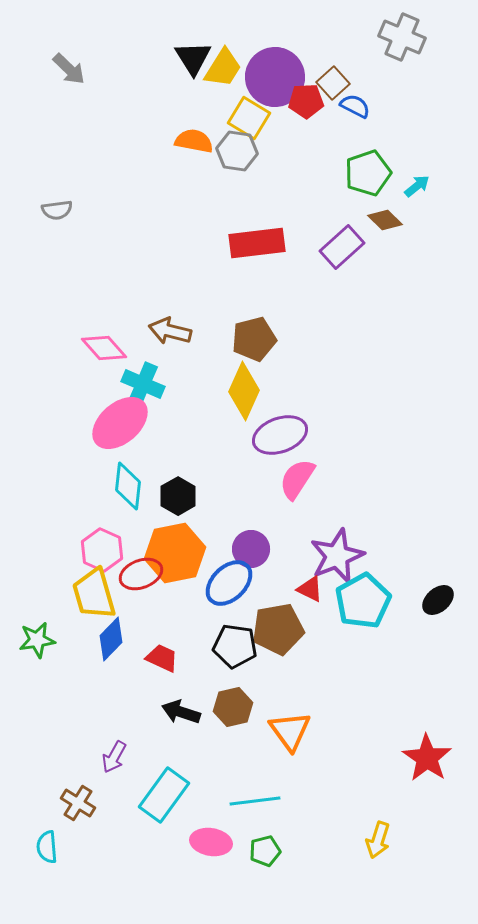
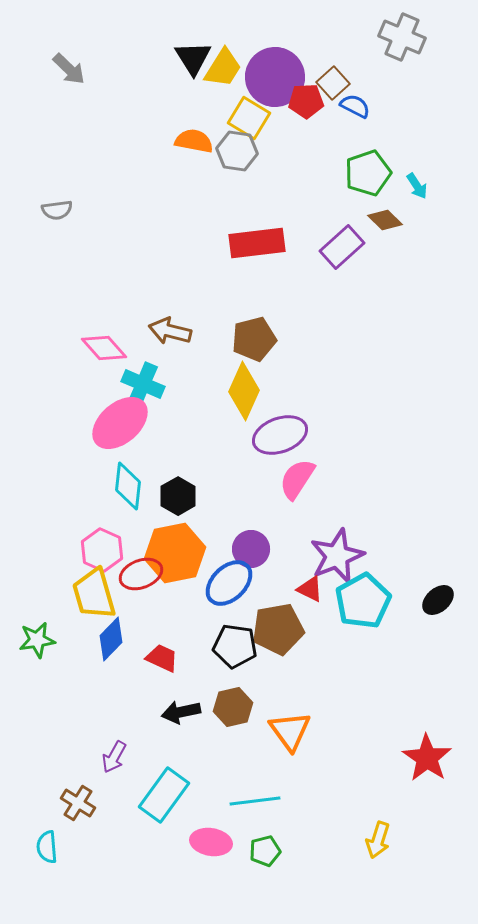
cyan arrow at (417, 186): rotated 96 degrees clockwise
black arrow at (181, 712): rotated 30 degrees counterclockwise
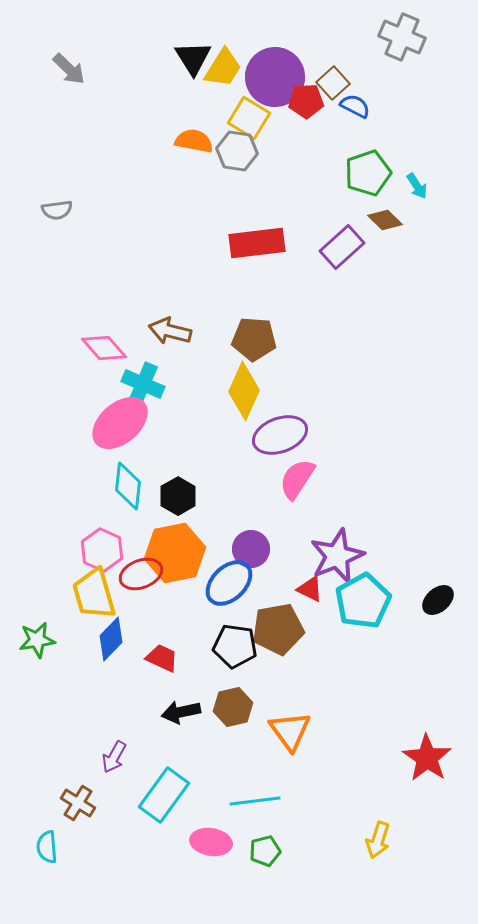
brown pentagon at (254, 339): rotated 18 degrees clockwise
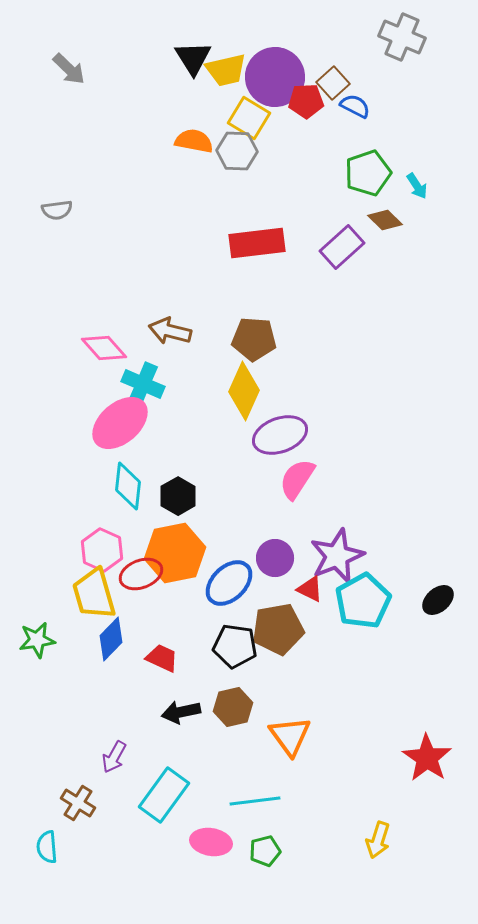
yellow trapezoid at (223, 68): moved 3 px right, 2 px down; rotated 45 degrees clockwise
gray hexagon at (237, 151): rotated 6 degrees counterclockwise
purple circle at (251, 549): moved 24 px right, 9 px down
orange triangle at (290, 731): moved 5 px down
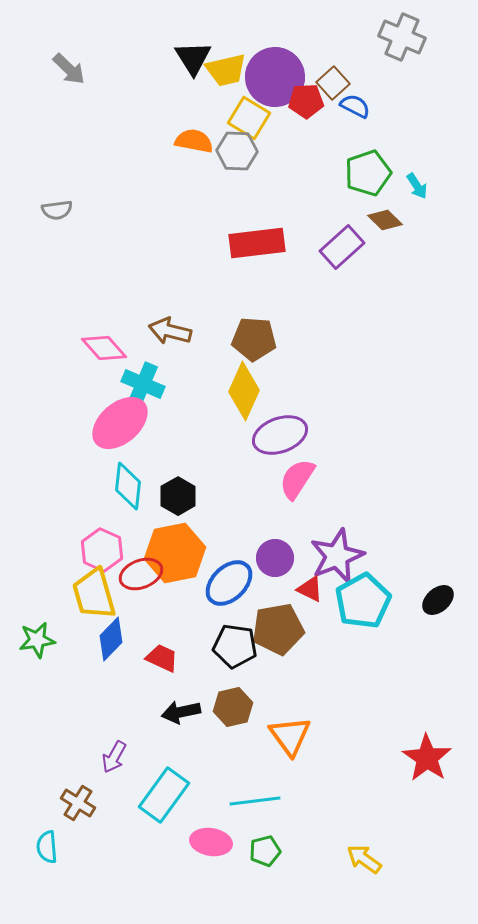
yellow arrow at (378, 840): moved 14 px left, 19 px down; rotated 108 degrees clockwise
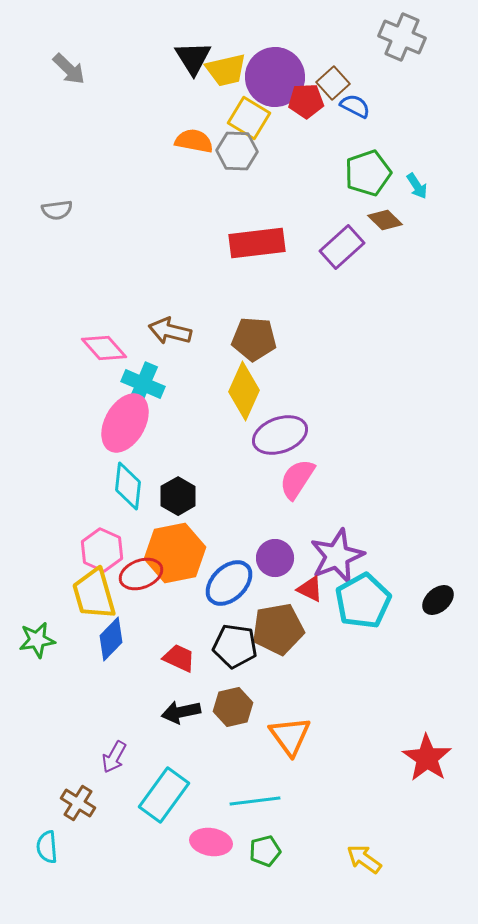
pink ellipse at (120, 423): moved 5 px right; rotated 20 degrees counterclockwise
red trapezoid at (162, 658): moved 17 px right
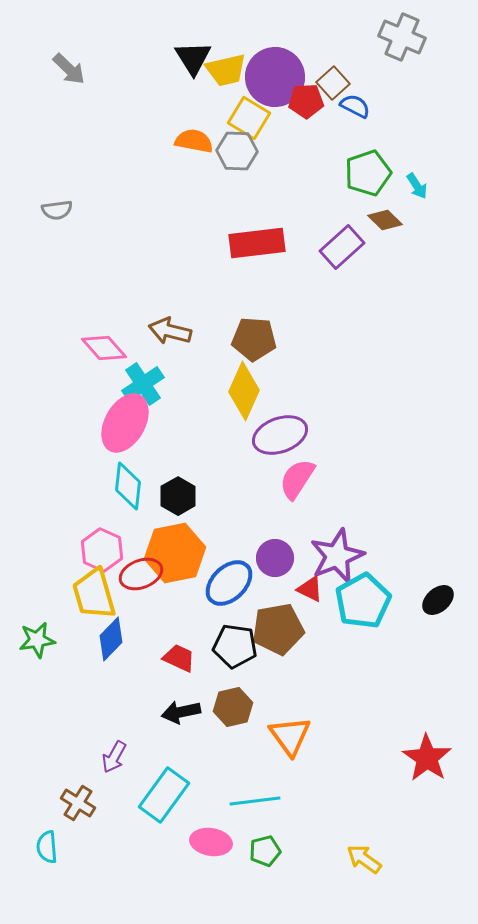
cyan cross at (143, 384): rotated 33 degrees clockwise
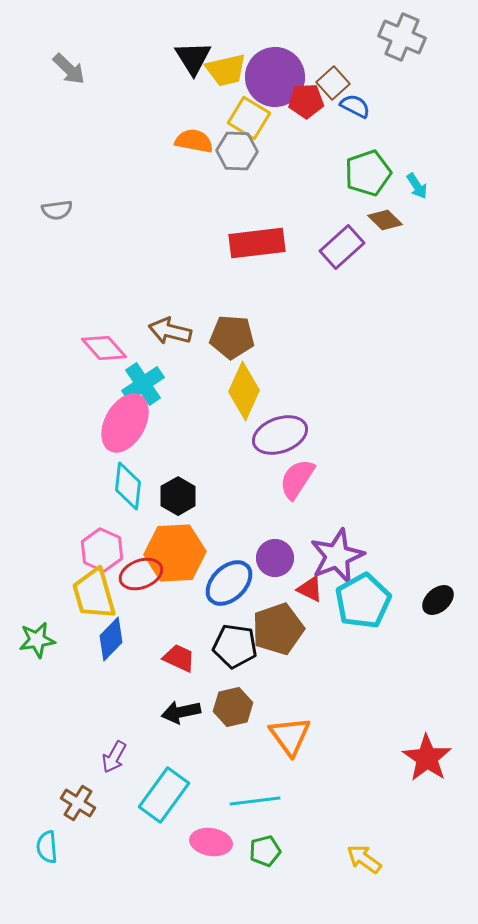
brown pentagon at (254, 339): moved 22 px left, 2 px up
orange hexagon at (175, 553): rotated 8 degrees clockwise
brown pentagon at (278, 629): rotated 9 degrees counterclockwise
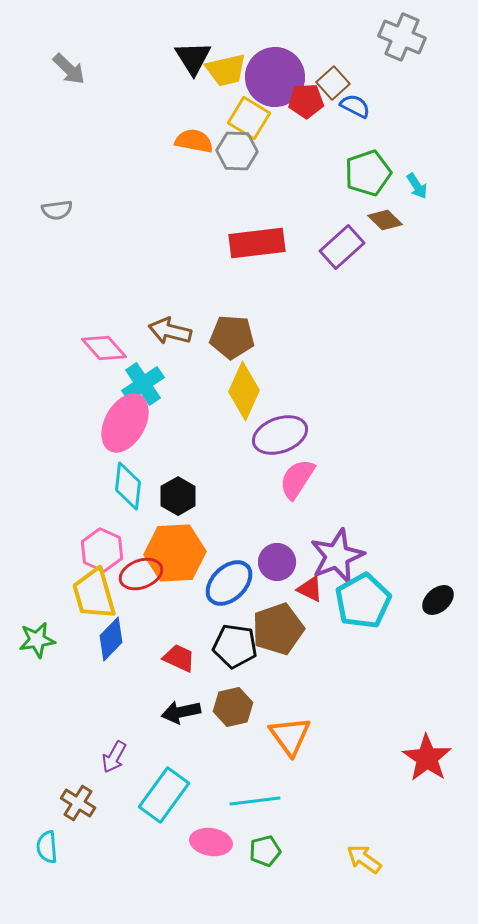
purple circle at (275, 558): moved 2 px right, 4 px down
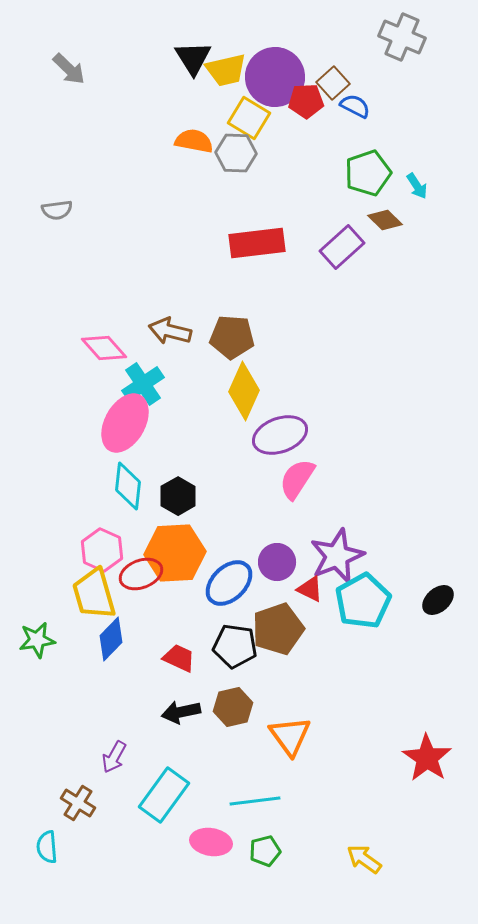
gray hexagon at (237, 151): moved 1 px left, 2 px down
